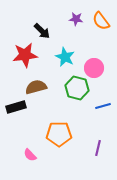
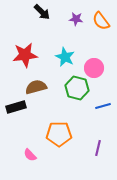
black arrow: moved 19 px up
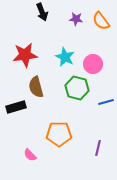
black arrow: rotated 24 degrees clockwise
pink circle: moved 1 px left, 4 px up
brown semicircle: rotated 90 degrees counterclockwise
blue line: moved 3 px right, 4 px up
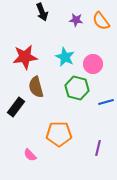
purple star: moved 1 px down
red star: moved 2 px down
black rectangle: rotated 36 degrees counterclockwise
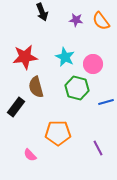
orange pentagon: moved 1 px left, 1 px up
purple line: rotated 42 degrees counterclockwise
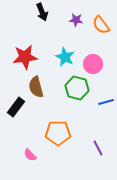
orange semicircle: moved 4 px down
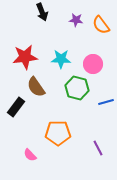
cyan star: moved 4 px left, 2 px down; rotated 24 degrees counterclockwise
brown semicircle: rotated 20 degrees counterclockwise
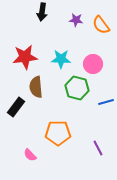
black arrow: rotated 30 degrees clockwise
brown semicircle: rotated 30 degrees clockwise
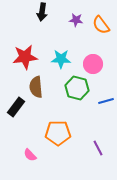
blue line: moved 1 px up
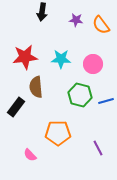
green hexagon: moved 3 px right, 7 px down
